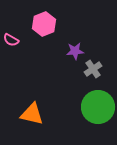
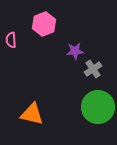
pink semicircle: rotated 56 degrees clockwise
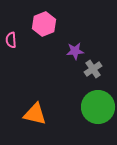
orange triangle: moved 3 px right
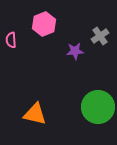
gray cross: moved 7 px right, 33 px up
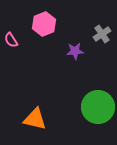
gray cross: moved 2 px right, 2 px up
pink semicircle: rotated 28 degrees counterclockwise
orange triangle: moved 5 px down
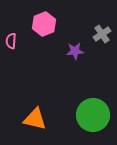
pink semicircle: moved 1 px down; rotated 35 degrees clockwise
green circle: moved 5 px left, 8 px down
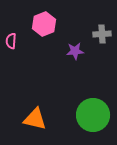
gray cross: rotated 30 degrees clockwise
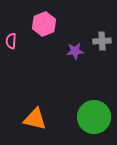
gray cross: moved 7 px down
green circle: moved 1 px right, 2 px down
